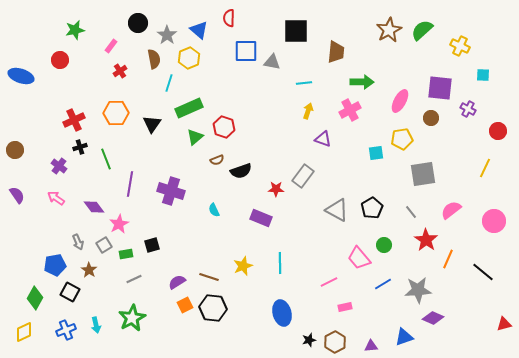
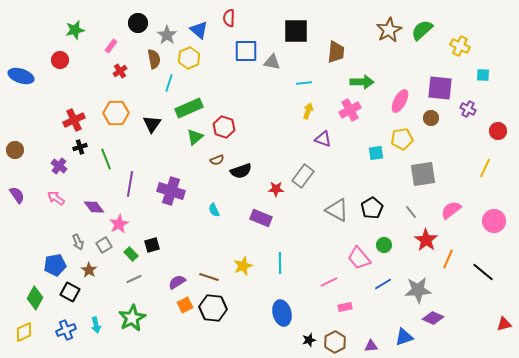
green rectangle at (126, 254): moved 5 px right; rotated 56 degrees clockwise
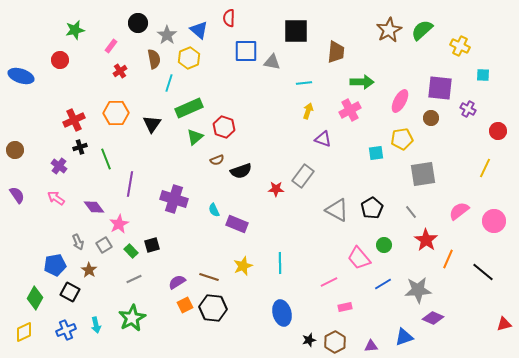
purple cross at (171, 191): moved 3 px right, 8 px down
pink semicircle at (451, 210): moved 8 px right, 1 px down
purple rectangle at (261, 218): moved 24 px left, 6 px down
green rectangle at (131, 254): moved 3 px up
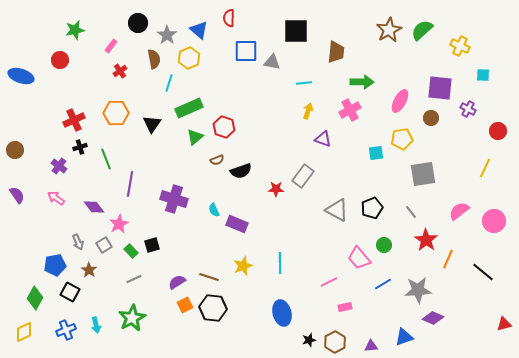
black pentagon at (372, 208): rotated 10 degrees clockwise
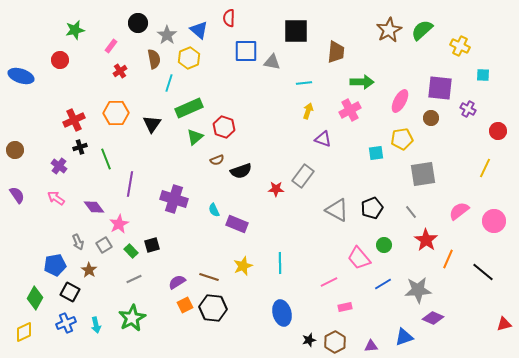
blue cross at (66, 330): moved 7 px up
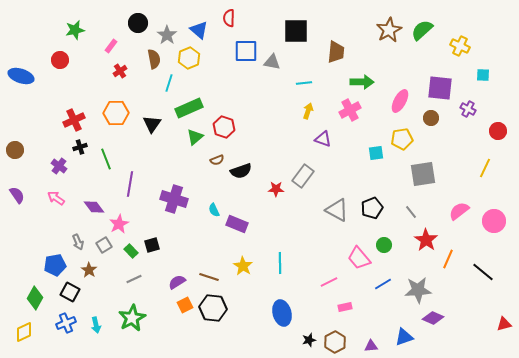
yellow star at (243, 266): rotated 18 degrees counterclockwise
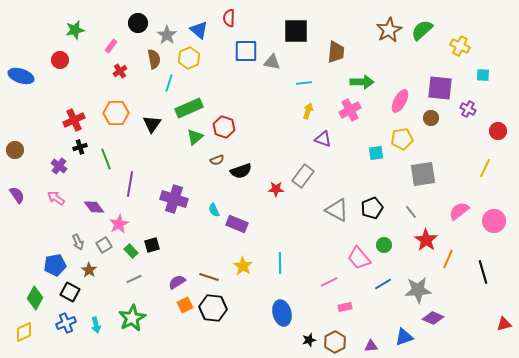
black line at (483, 272): rotated 35 degrees clockwise
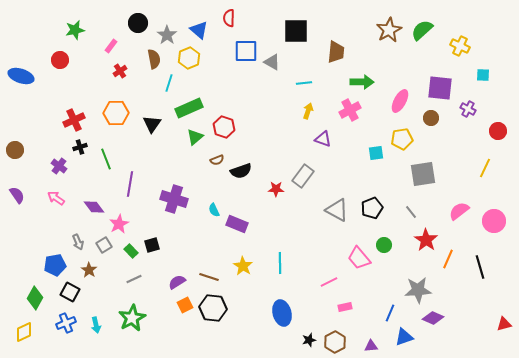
gray triangle at (272, 62): rotated 18 degrees clockwise
black line at (483, 272): moved 3 px left, 5 px up
blue line at (383, 284): moved 7 px right, 29 px down; rotated 36 degrees counterclockwise
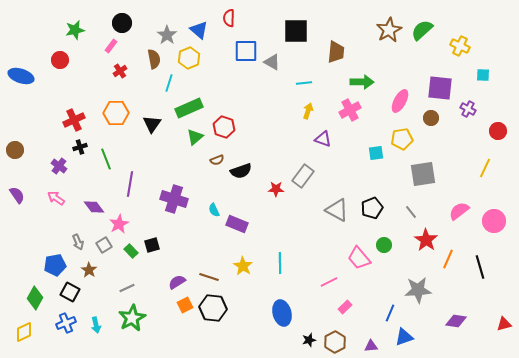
black circle at (138, 23): moved 16 px left
gray line at (134, 279): moved 7 px left, 9 px down
pink rectangle at (345, 307): rotated 32 degrees counterclockwise
purple diamond at (433, 318): moved 23 px right, 3 px down; rotated 15 degrees counterclockwise
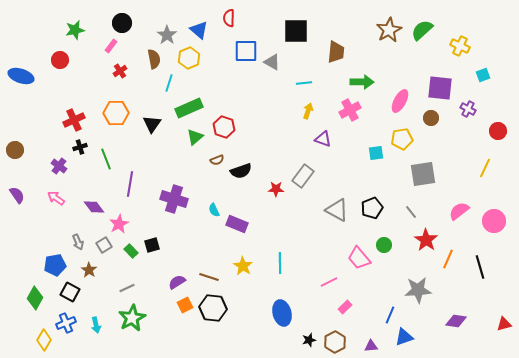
cyan square at (483, 75): rotated 24 degrees counterclockwise
blue line at (390, 313): moved 2 px down
yellow diamond at (24, 332): moved 20 px right, 8 px down; rotated 35 degrees counterclockwise
